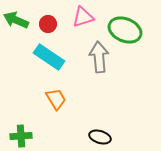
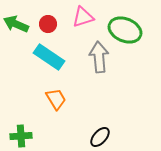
green arrow: moved 4 px down
black ellipse: rotated 65 degrees counterclockwise
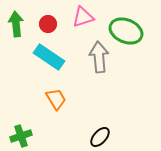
green arrow: rotated 60 degrees clockwise
green ellipse: moved 1 px right, 1 px down
green cross: rotated 15 degrees counterclockwise
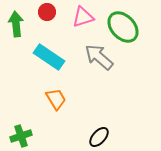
red circle: moved 1 px left, 12 px up
green ellipse: moved 3 px left, 4 px up; rotated 24 degrees clockwise
gray arrow: rotated 44 degrees counterclockwise
black ellipse: moved 1 px left
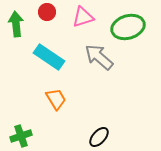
green ellipse: moved 5 px right; rotated 64 degrees counterclockwise
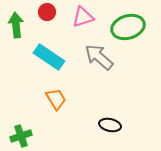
green arrow: moved 1 px down
black ellipse: moved 11 px right, 12 px up; rotated 60 degrees clockwise
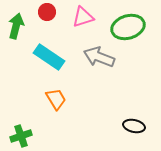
green arrow: moved 1 px down; rotated 20 degrees clockwise
gray arrow: rotated 20 degrees counterclockwise
black ellipse: moved 24 px right, 1 px down
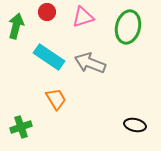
green ellipse: rotated 60 degrees counterclockwise
gray arrow: moved 9 px left, 6 px down
black ellipse: moved 1 px right, 1 px up
green cross: moved 9 px up
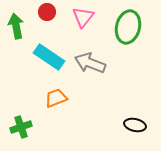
pink triangle: rotated 35 degrees counterclockwise
green arrow: rotated 25 degrees counterclockwise
orange trapezoid: moved 1 px up; rotated 80 degrees counterclockwise
